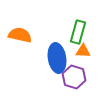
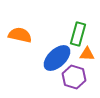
green rectangle: moved 2 px down
orange triangle: moved 4 px right, 3 px down
blue ellipse: rotated 56 degrees clockwise
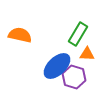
green rectangle: rotated 15 degrees clockwise
blue ellipse: moved 8 px down
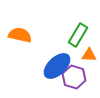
green rectangle: moved 1 px down
orange triangle: moved 2 px right, 1 px down
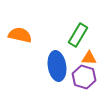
orange triangle: moved 3 px down
blue ellipse: rotated 56 degrees counterclockwise
purple hexagon: moved 10 px right
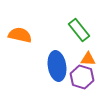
green rectangle: moved 1 px right, 5 px up; rotated 70 degrees counterclockwise
orange triangle: moved 1 px left, 1 px down
purple hexagon: moved 2 px left
